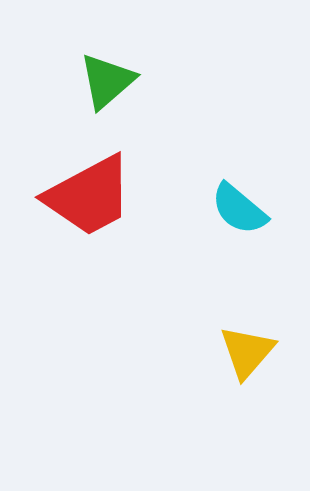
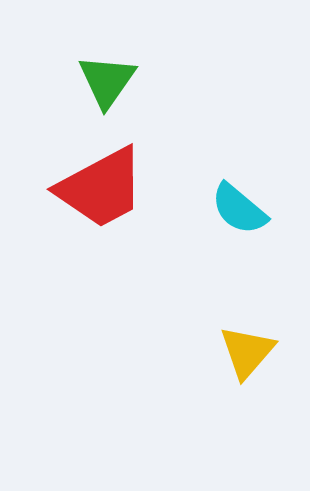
green triangle: rotated 14 degrees counterclockwise
red trapezoid: moved 12 px right, 8 px up
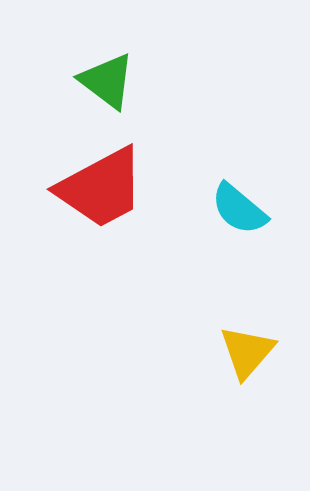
green triangle: rotated 28 degrees counterclockwise
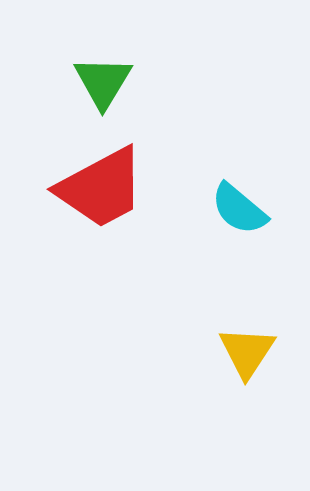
green triangle: moved 4 px left, 1 px down; rotated 24 degrees clockwise
yellow triangle: rotated 8 degrees counterclockwise
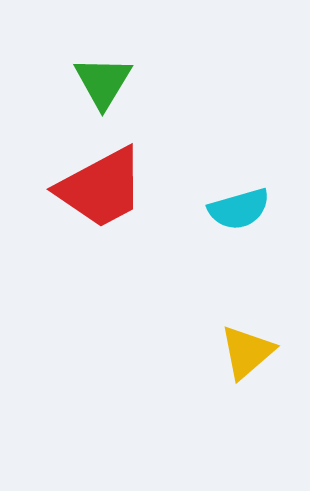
cyan semicircle: rotated 56 degrees counterclockwise
yellow triangle: rotated 16 degrees clockwise
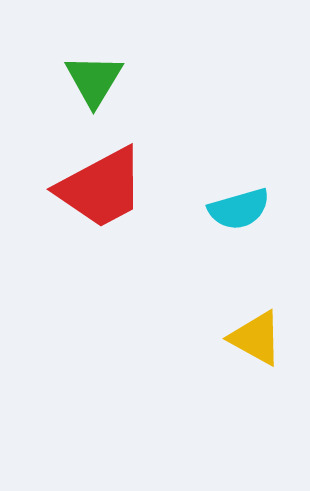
green triangle: moved 9 px left, 2 px up
yellow triangle: moved 9 px right, 14 px up; rotated 50 degrees counterclockwise
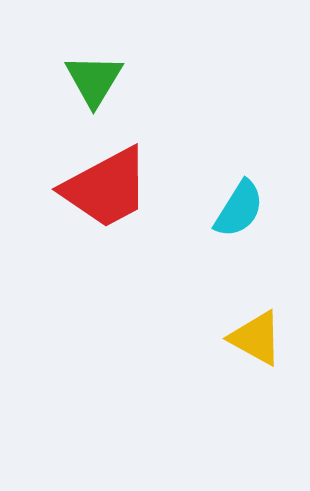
red trapezoid: moved 5 px right
cyan semicircle: rotated 42 degrees counterclockwise
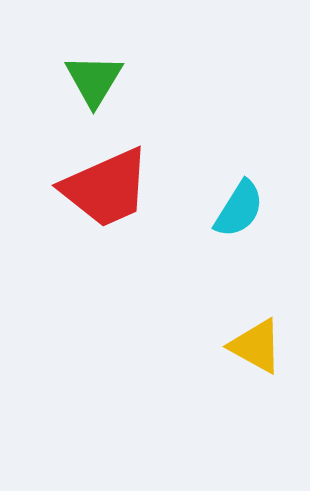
red trapezoid: rotated 4 degrees clockwise
yellow triangle: moved 8 px down
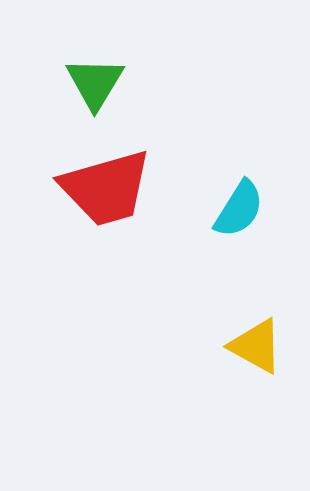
green triangle: moved 1 px right, 3 px down
red trapezoid: rotated 8 degrees clockwise
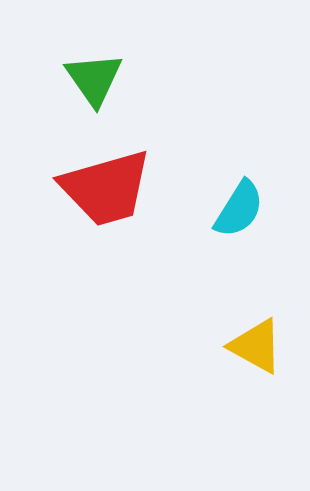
green triangle: moved 1 px left, 4 px up; rotated 6 degrees counterclockwise
